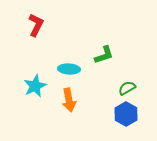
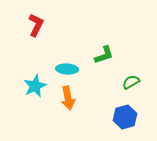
cyan ellipse: moved 2 px left
green semicircle: moved 4 px right, 6 px up
orange arrow: moved 1 px left, 2 px up
blue hexagon: moved 1 px left, 3 px down; rotated 15 degrees clockwise
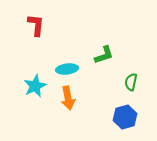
red L-shape: rotated 20 degrees counterclockwise
cyan ellipse: rotated 10 degrees counterclockwise
green semicircle: rotated 48 degrees counterclockwise
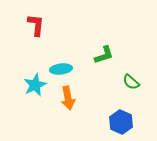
cyan ellipse: moved 6 px left
green semicircle: rotated 60 degrees counterclockwise
cyan star: moved 1 px up
blue hexagon: moved 4 px left, 5 px down; rotated 20 degrees counterclockwise
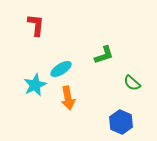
cyan ellipse: rotated 25 degrees counterclockwise
green semicircle: moved 1 px right, 1 px down
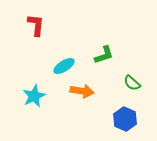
cyan ellipse: moved 3 px right, 3 px up
cyan star: moved 1 px left, 11 px down
orange arrow: moved 14 px right, 7 px up; rotated 70 degrees counterclockwise
blue hexagon: moved 4 px right, 3 px up
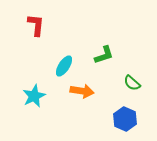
cyan ellipse: rotated 25 degrees counterclockwise
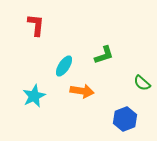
green semicircle: moved 10 px right
blue hexagon: rotated 15 degrees clockwise
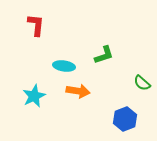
cyan ellipse: rotated 65 degrees clockwise
orange arrow: moved 4 px left
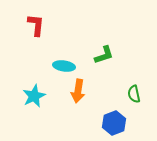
green semicircle: moved 8 px left, 11 px down; rotated 36 degrees clockwise
orange arrow: rotated 90 degrees clockwise
blue hexagon: moved 11 px left, 4 px down
